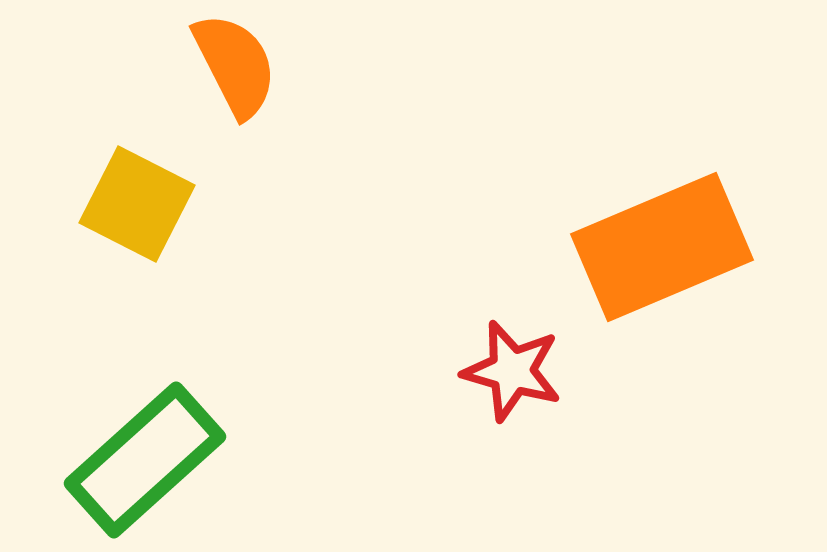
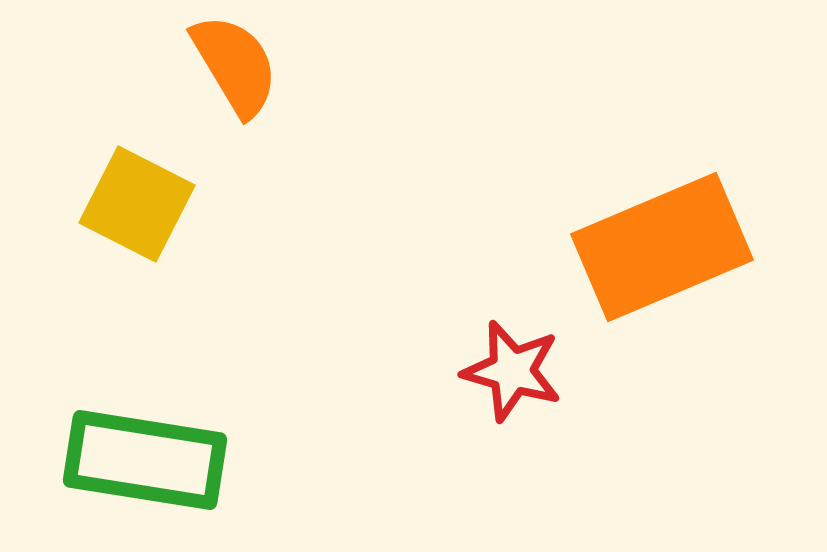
orange semicircle: rotated 4 degrees counterclockwise
green rectangle: rotated 51 degrees clockwise
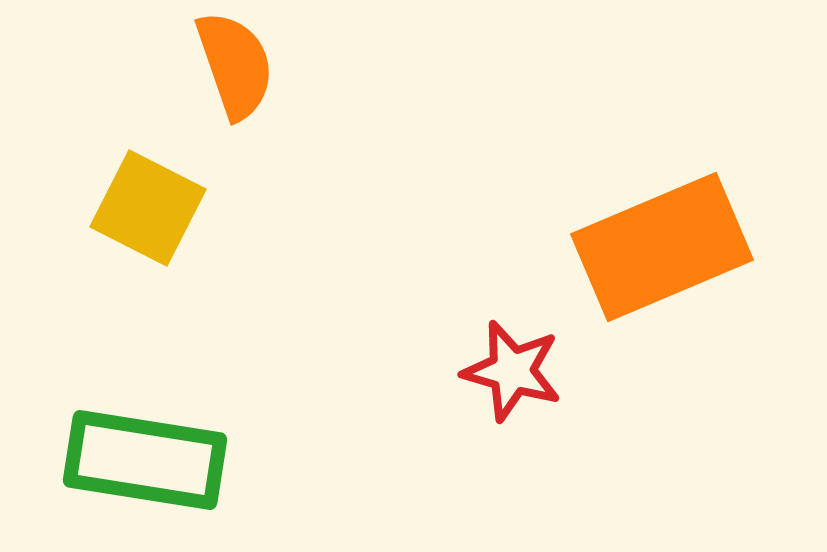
orange semicircle: rotated 12 degrees clockwise
yellow square: moved 11 px right, 4 px down
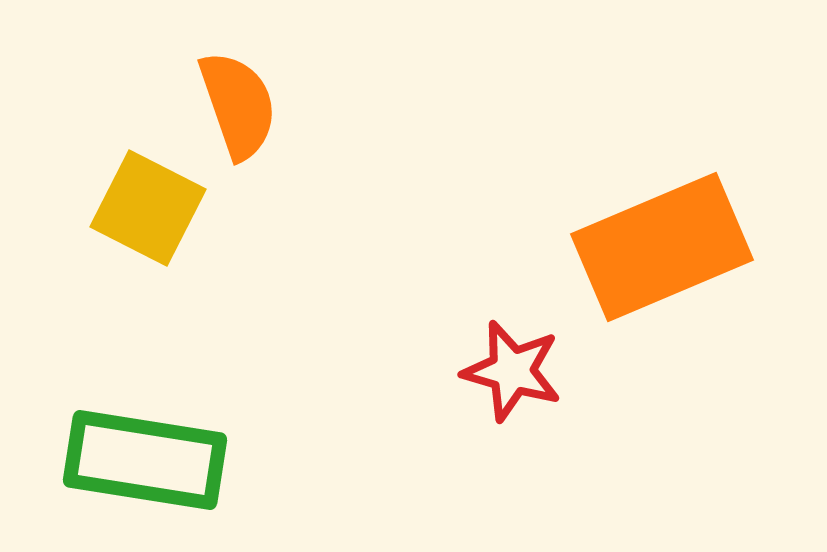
orange semicircle: moved 3 px right, 40 px down
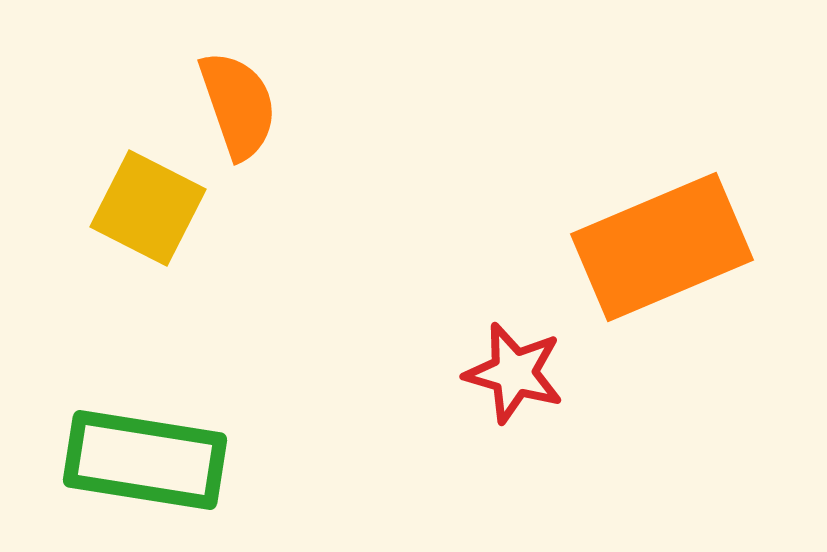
red star: moved 2 px right, 2 px down
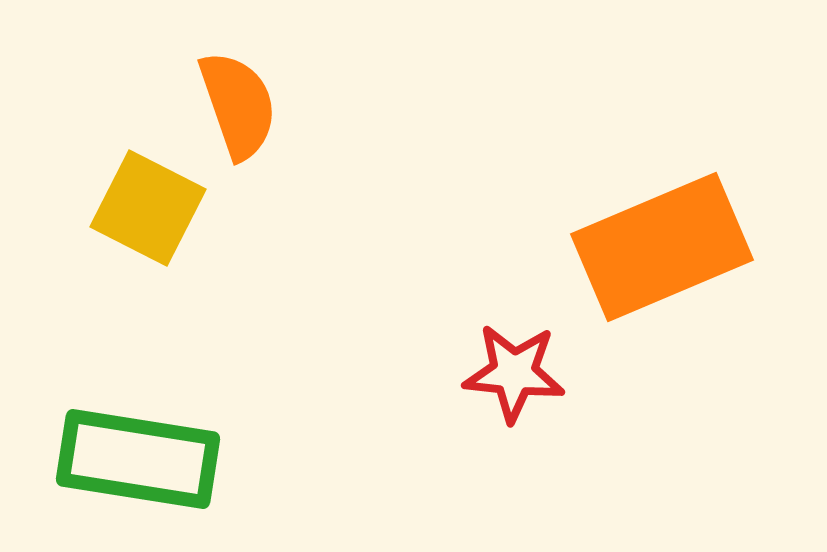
red star: rotated 10 degrees counterclockwise
green rectangle: moved 7 px left, 1 px up
